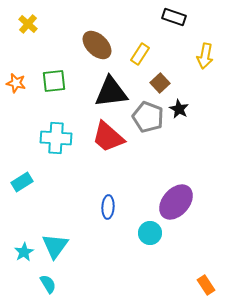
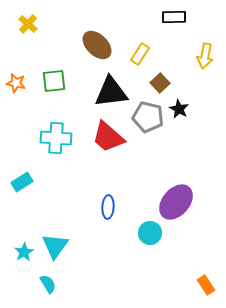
black rectangle: rotated 20 degrees counterclockwise
gray pentagon: rotated 8 degrees counterclockwise
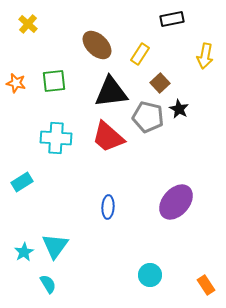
black rectangle: moved 2 px left, 2 px down; rotated 10 degrees counterclockwise
cyan circle: moved 42 px down
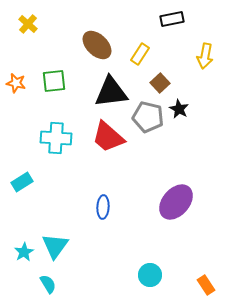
blue ellipse: moved 5 px left
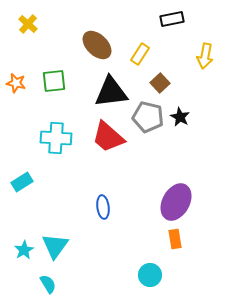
black star: moved 1 px right, 8 px down
purple ellipse: rotated 12 degrees counterclockwise
blue ellipse: rotated 10 degrees counterclockwise
cyan star: moved 2 px up
orange rectangle: moved 31 px left, 46 px up; rotated 24 degrees clockwise
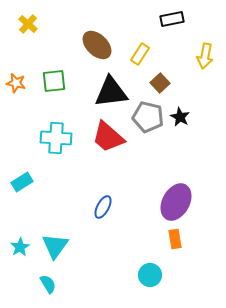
blue ellipse: rotated 35 degrees clockwise
cyan star: moved 4 px left, 3 px up
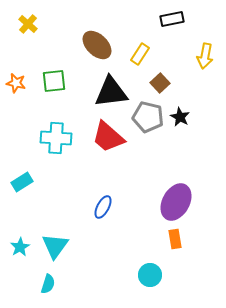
cyan semicircle: rotated 48 degrees clockwise
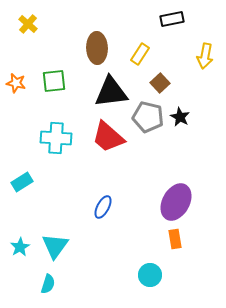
brown ellipse: moved 3 px down; rotated 44 degrees clockwise
